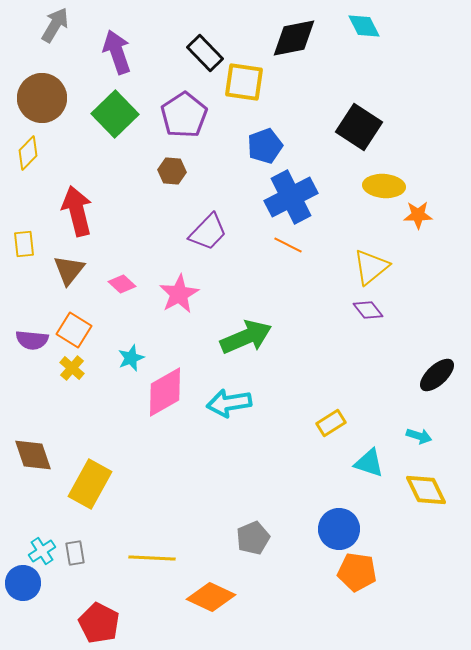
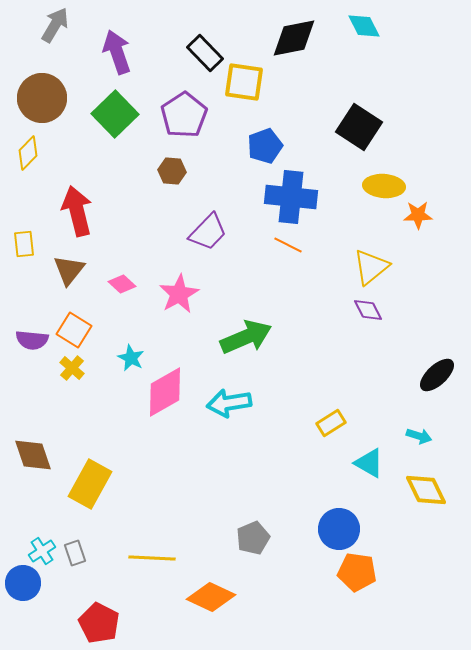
blue cross at (291, 197): rotated 33 degrees clockwise
purple diamond at (368, 310): rotated 12 degrees clockwise
cyan star at (131, 358): rotated 24 degrees counterclockwise
cyan triangle at (369, 463): rotated 12 degrees clockwise
gray rectangle at (75, 553): rotated 10 degrees counterclockwise
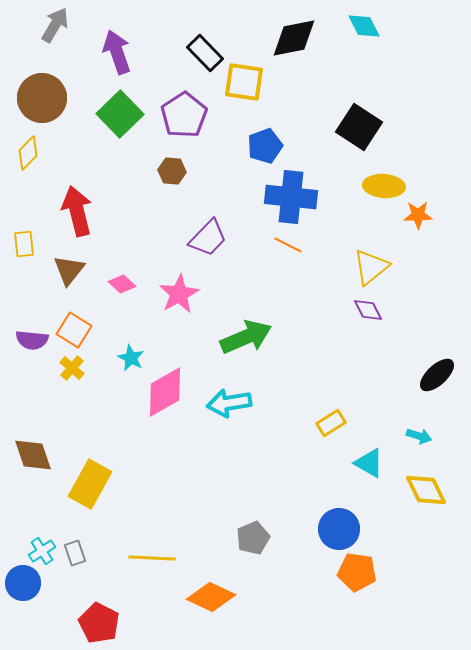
green square at (115, 114): moved 5 px right
purple trapezoid at (208, 232): moved 6 px down
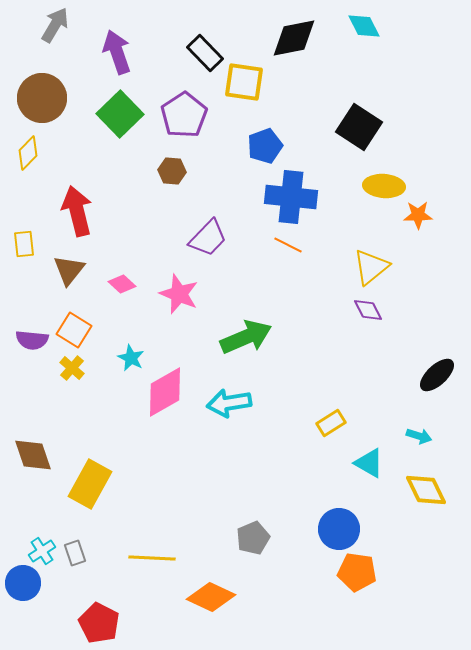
pink star at (179, 294): rotated 21 degrees counterclockwise
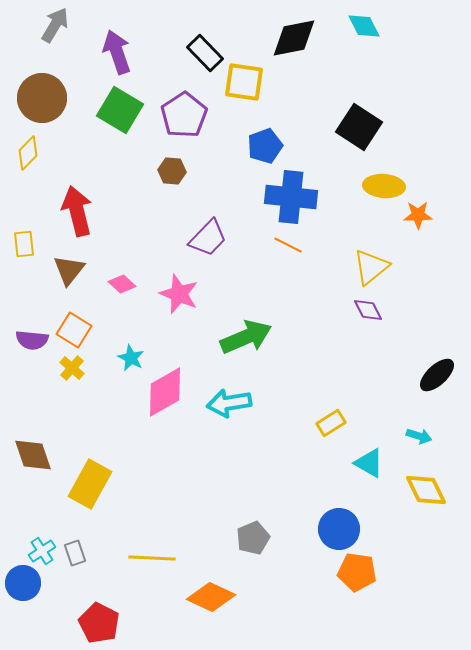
green square at (120, 114): moved 4 px up; rotated 15 degrees counterclockwise
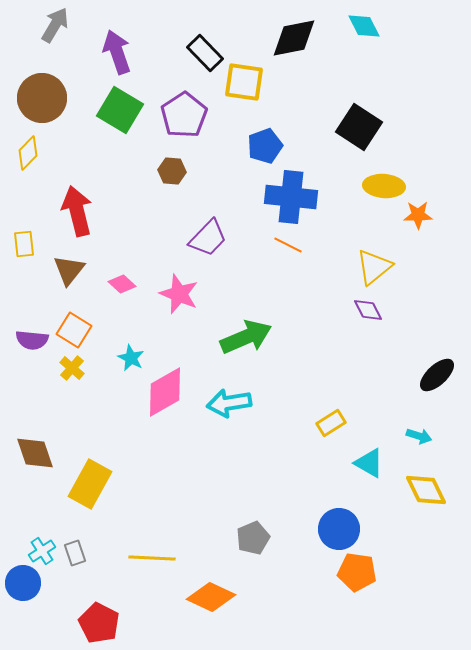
yellow triangle at (371, 267): moved 3 px right
brown diamond at (33, 455): moved 2 px right, 2 px up
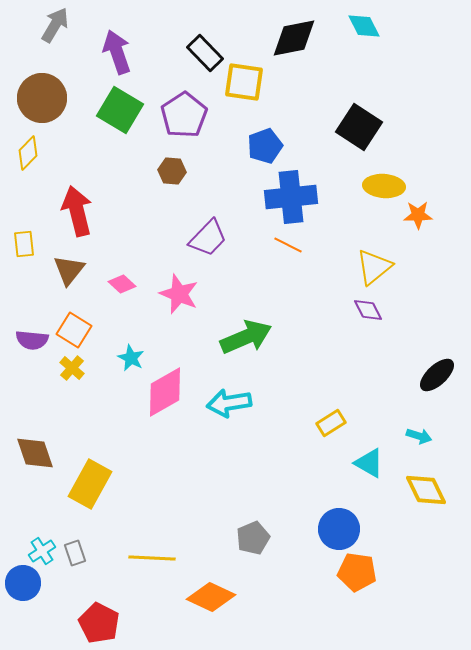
blue cross at (291, 197): rotated 12 degrees counterclockwise
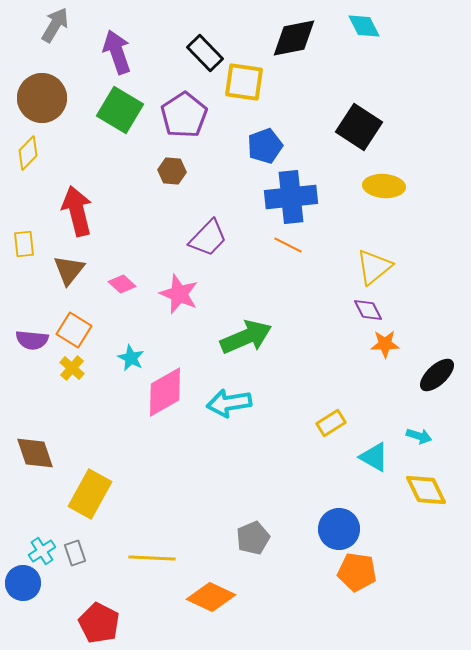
orange star at (418, 215): moved 33 px left, 129 px down
cyan triangle at (369, 463): moved 5 px right, 6 px up
yellow rectangle at (90, 484): moved 10 px down
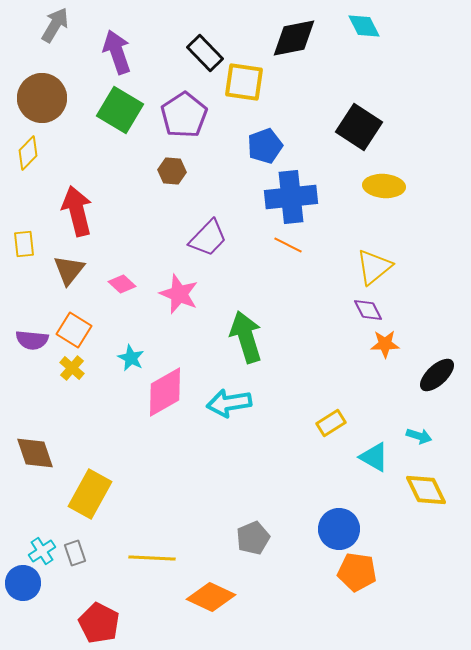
green arrow at (246, 337): rotated 84 degrees counterclockwise
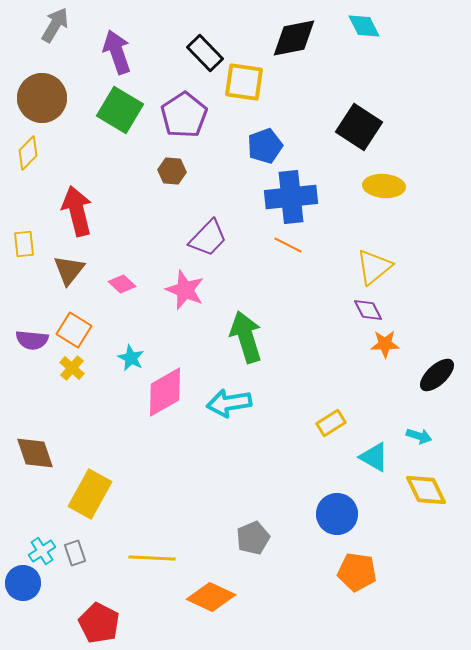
pink star at (179, 294): moved 6 px right, 4 px up
blue circle at (339, 529): moved 2 px left, 15 px up
